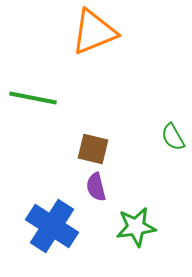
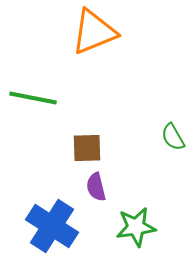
brown square: moved 6 px left, 1 px up; rotated 16 degrees counterclockwise
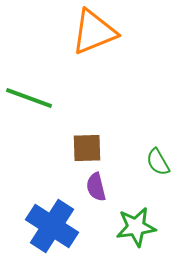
green line: moved 4 px left; rotated 9 degrees clockwise
green semicircle: moved 15 px left, 25 px down
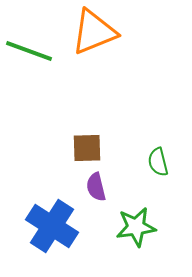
green line: moved 47 px up
green semicircle: rotated 16 degrees clockwise
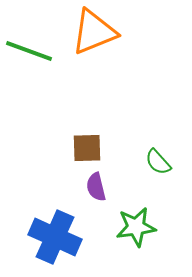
green semicircle: rotated 28 degrees counterclockwise
blue cross: moved 3 px right, 11 px down; rotated 9 degrees counterclockwise
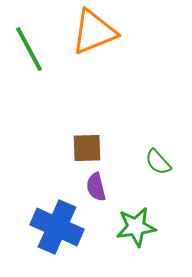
green line: moved 2 px up; rotated 42 degrees clockwise
blue cross: moved 2 px right, 10 px up
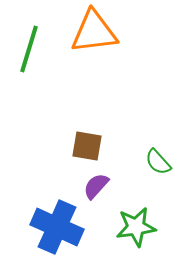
orange triangle: rotated 15 degrees clockwise
green line: rotated 45 degrees clockwise
brown square: moved 2 px up; rotated 12 degrees clockwise
purple semicircle: moved 1 px up; rotated 56 degrees clockwise
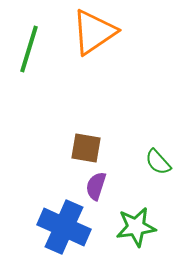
orange triangle: rotated 27 degrees counterclockwise
brown square: moved 1 px left, 2 px down
purple semicircle: rotated 24 degrees counterclockwise
blue cross: moved 7 px right
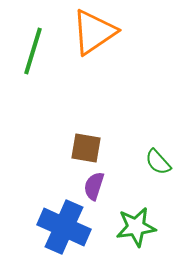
green line: moved 4 px right, 2 px down
purple semicircle: moved 2 px left
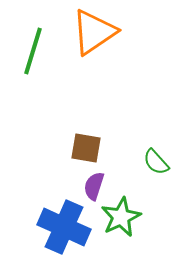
green semicircle: moved 2 px left
green star: moved 15 px left, 10 px up; rotated 18 degrees counterclockwise
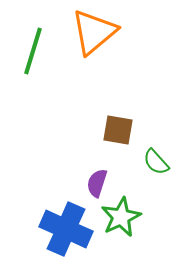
orange triangle: rotated 6 degrees counterclockwise
brown square: moved 32 px right, 18 px up
purple semicircle: moved 3 px right, 3 px up
blue cross: moved 2 px right, 2 px down
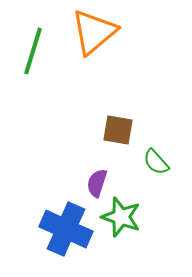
green star: rotated 27 degrees counterclockwise
